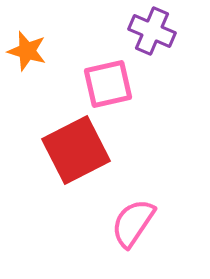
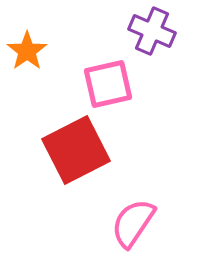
orange star: rotated 21 degrees clockwise
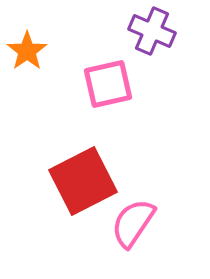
red square: moved 7 px right, 31 px down
